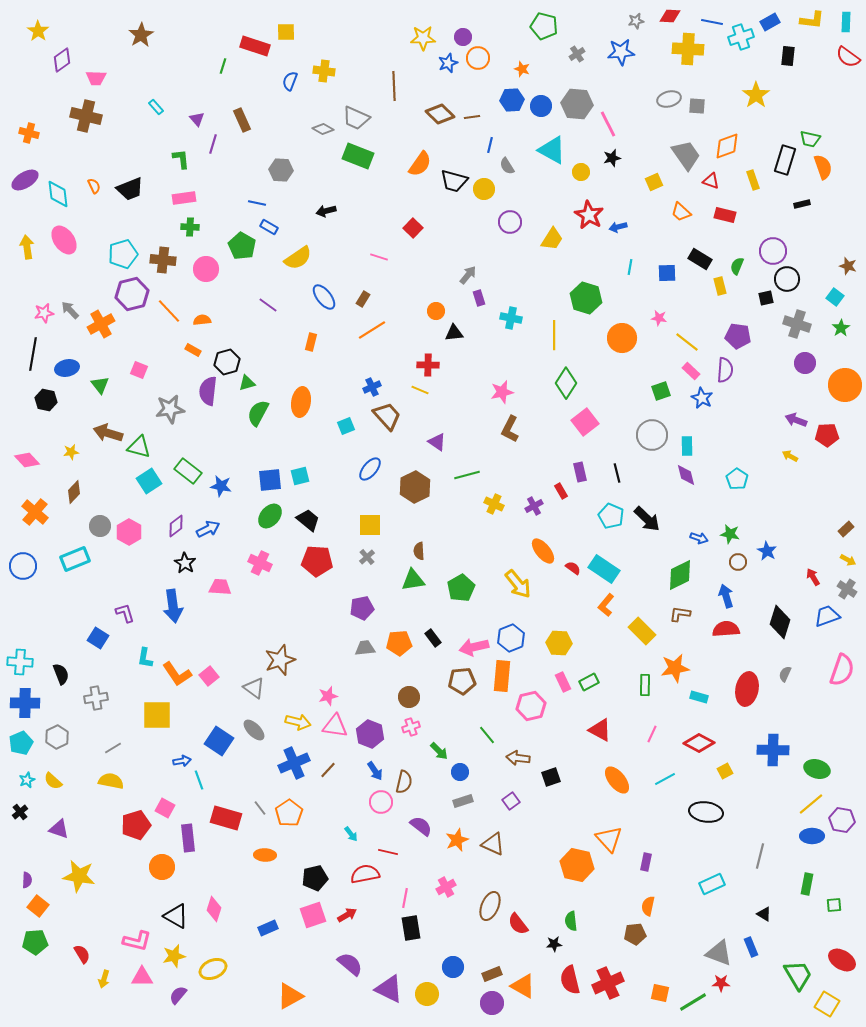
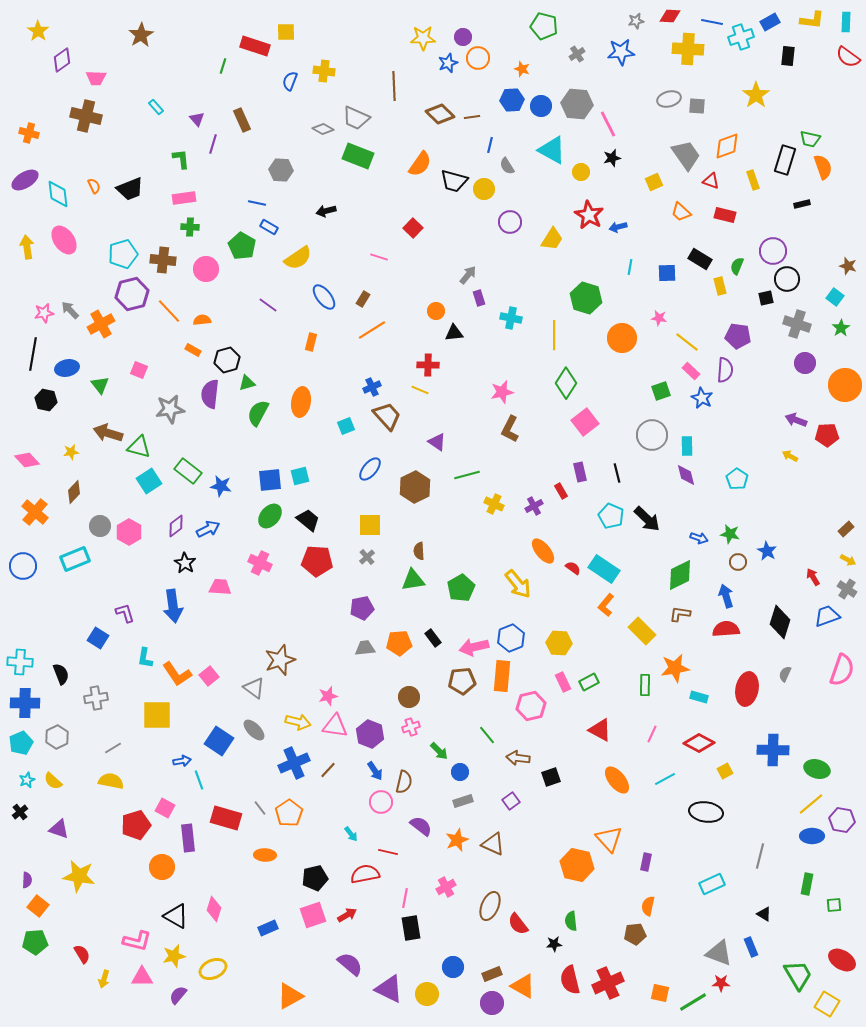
black hexagon at (227, 362): moved 2 px up
purple semicircle at (208, 391): moved 2 px right, 3 px down
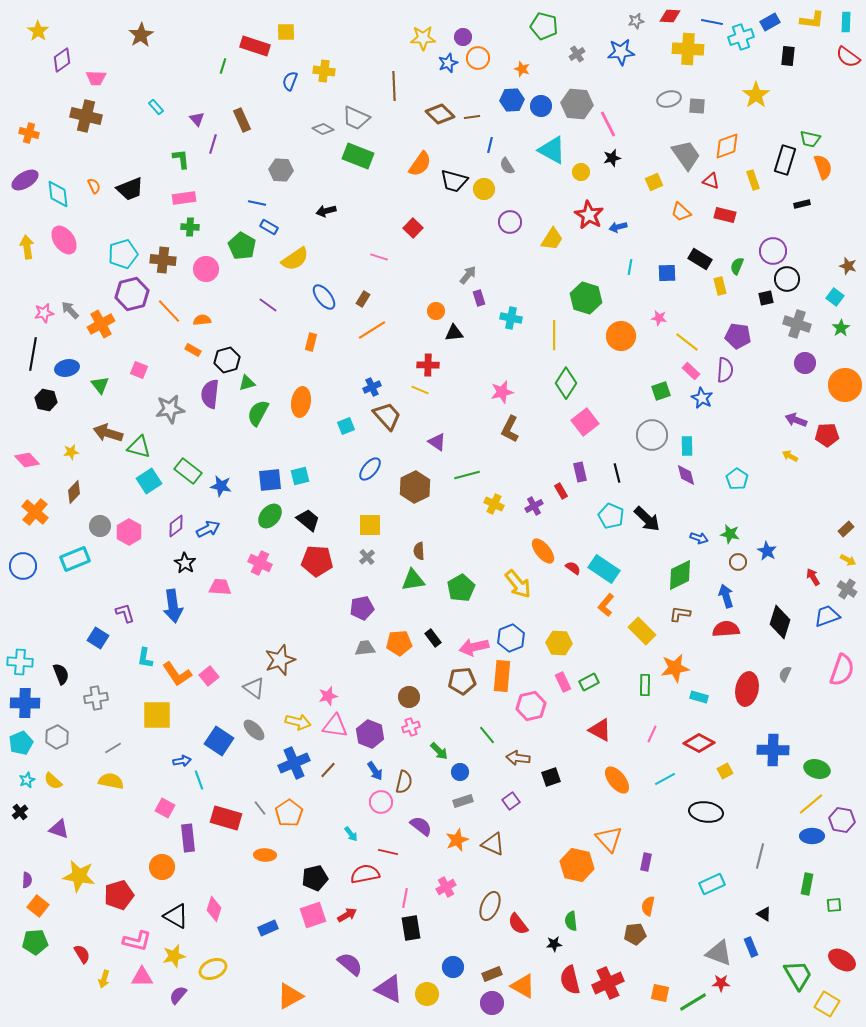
yellow semicircle at (298, 258): moved 3 px left, 1 px down
orange circle at (622, 338): moved 1 px left, 2 px up
red pentagon at (136, 825): moved 17 px left, 70 px down
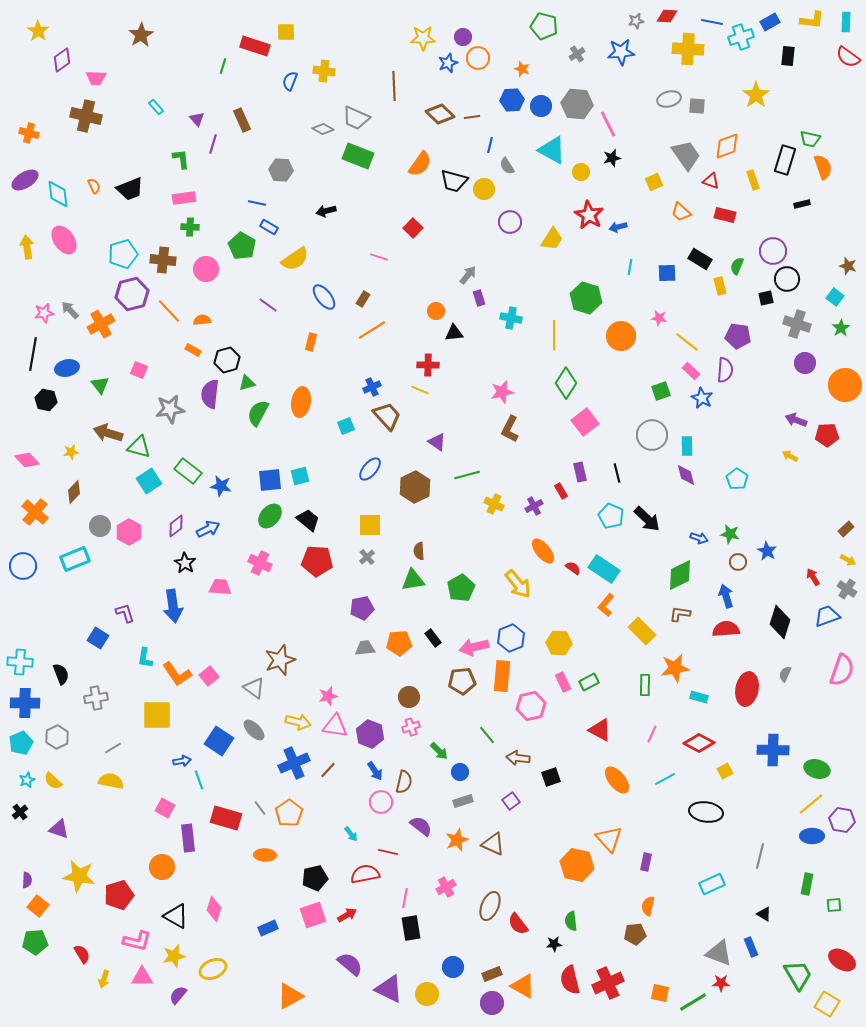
red diamond at (670, 16): moved 3 px left
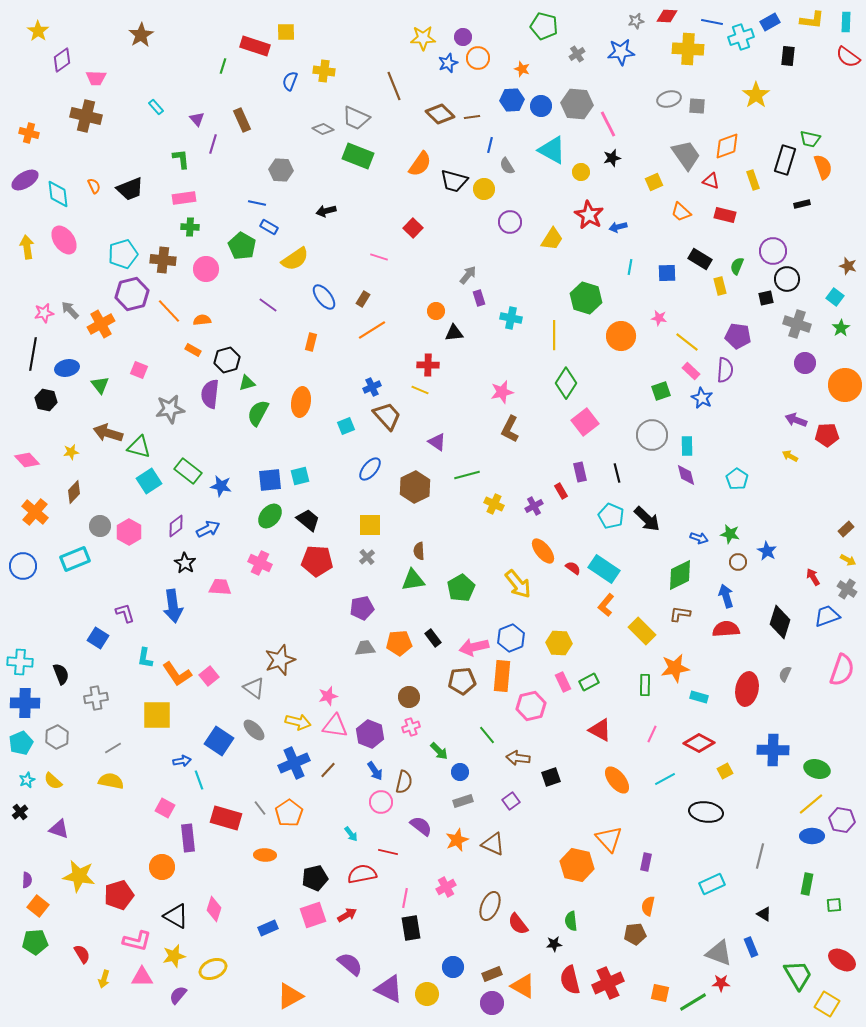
brown line at (394, 86): rotated 20 degrees counterclockwise
red semicircle at (365, 874): moved 3 px left
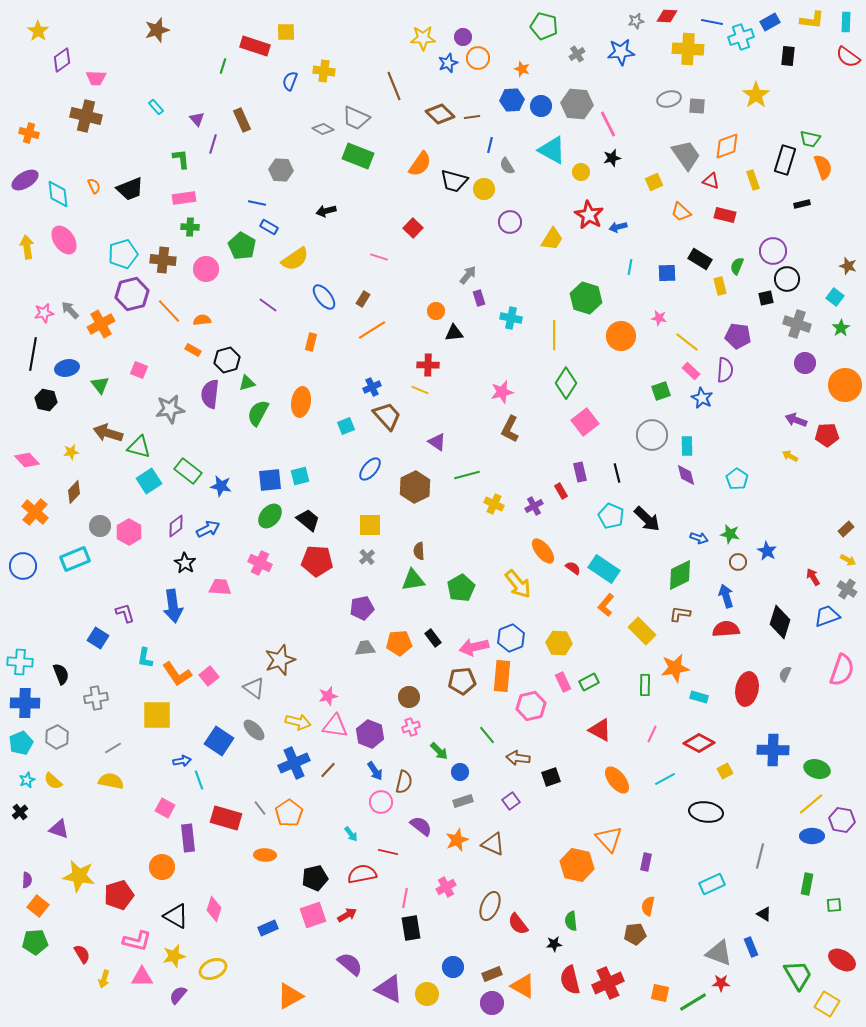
brown star at (141, 35): moved 16 px right, 5 px up; rotated 15 degrees clockwise
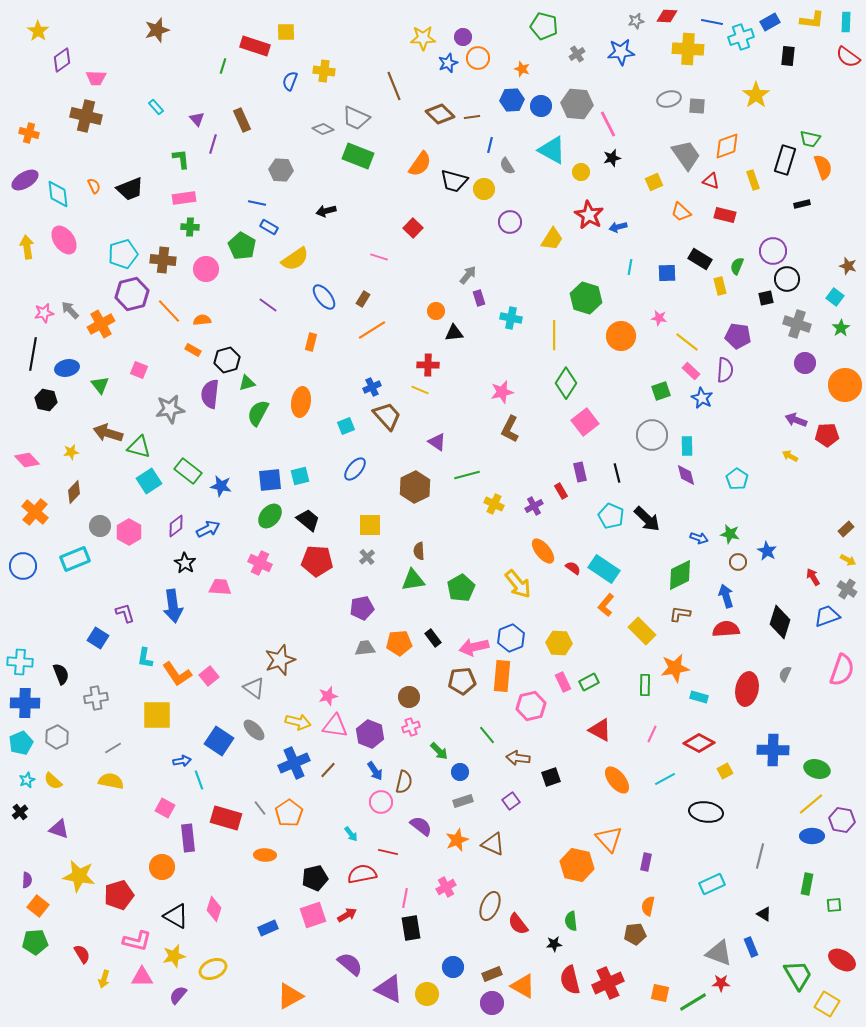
blue ellipse at (370, 469): moved 15 px left
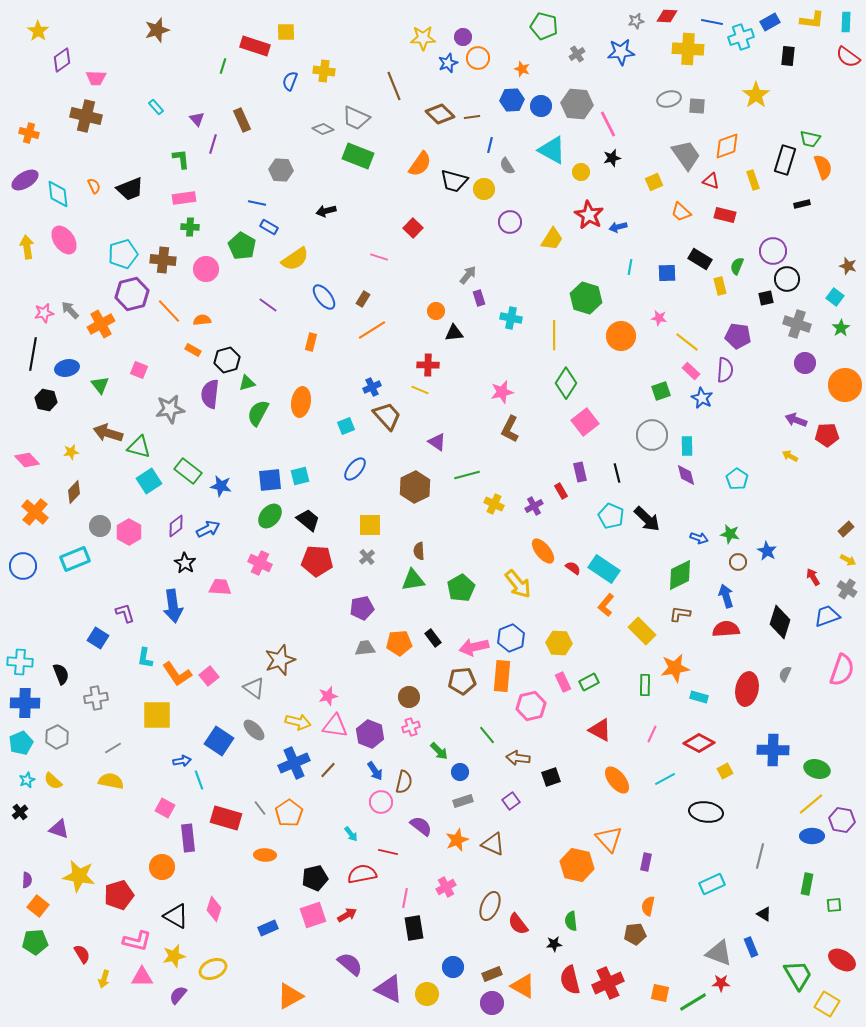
black rectangle at (411, 928): moved 3 px right
